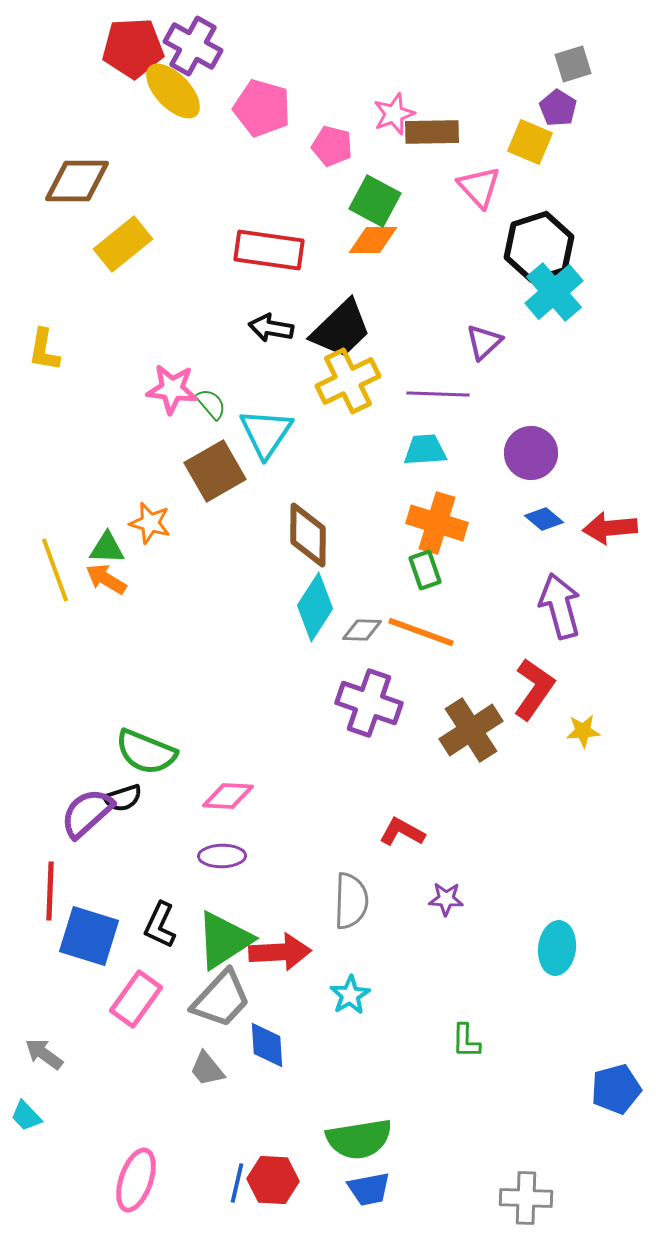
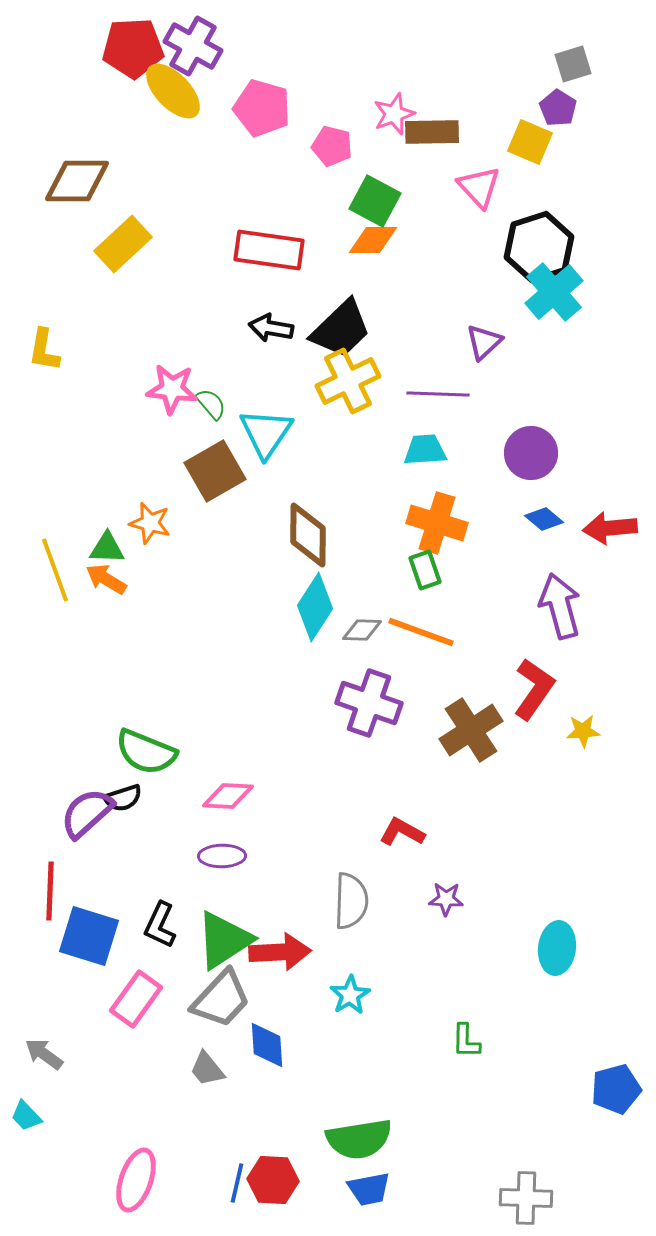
yellow rectangle at (123, 244): rotated 4 degrees counterclockwise
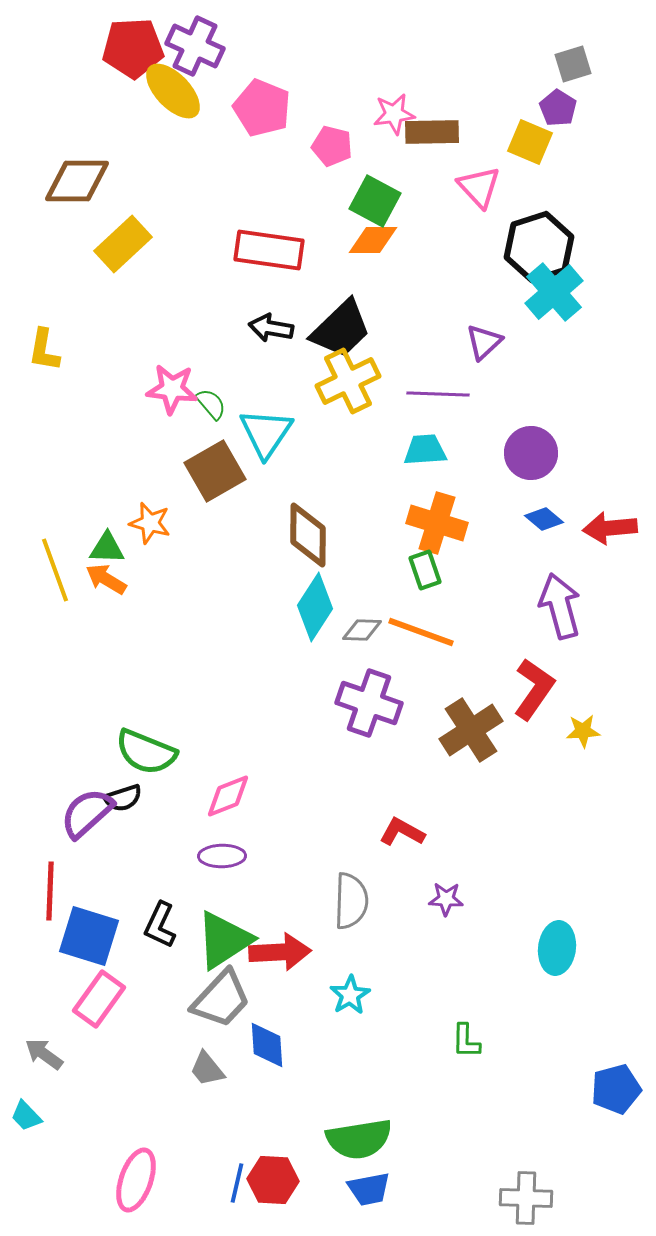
purple cross at (193, 46): moved 2 px right; rotated 4 degrees counterclockwise
pink pentagon at (262, 108): rotated 6 degrees clockwise
pink star at (394, 114): rotated 12 degrees clockwise
pink diamond at (228, 796): rotated 24 degrees counterclockwise
pink rectangle at (136, 999): moved 37 px left
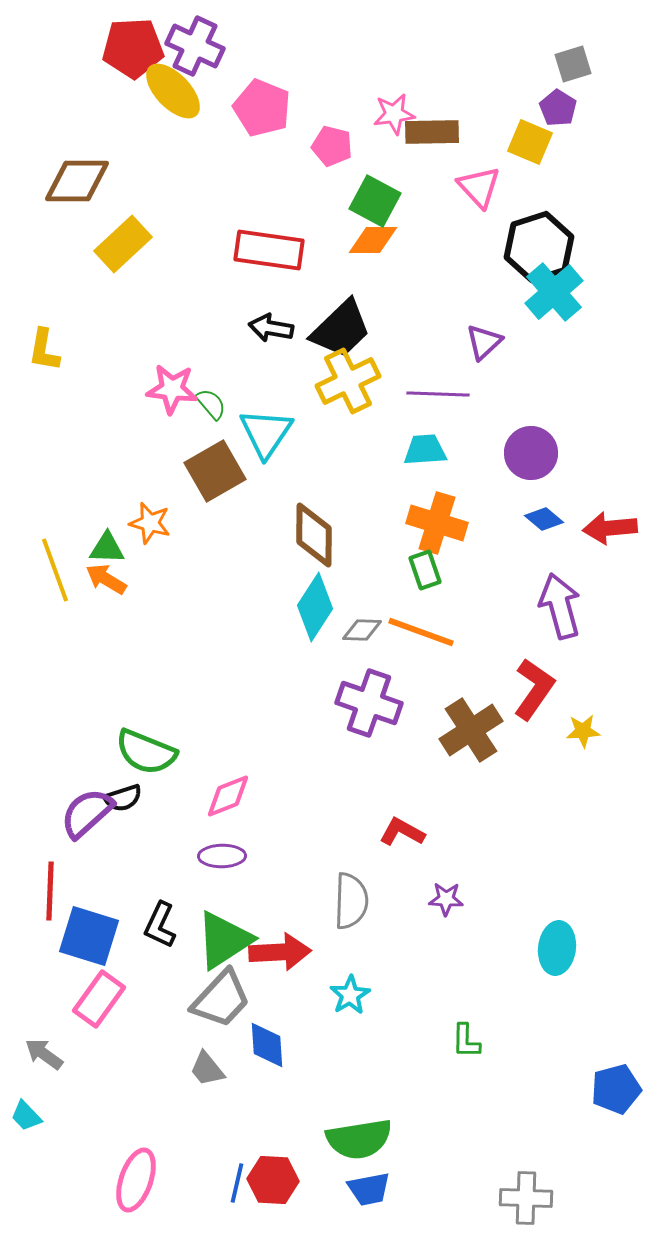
brown diamond at (308, 535): moved 6 px right
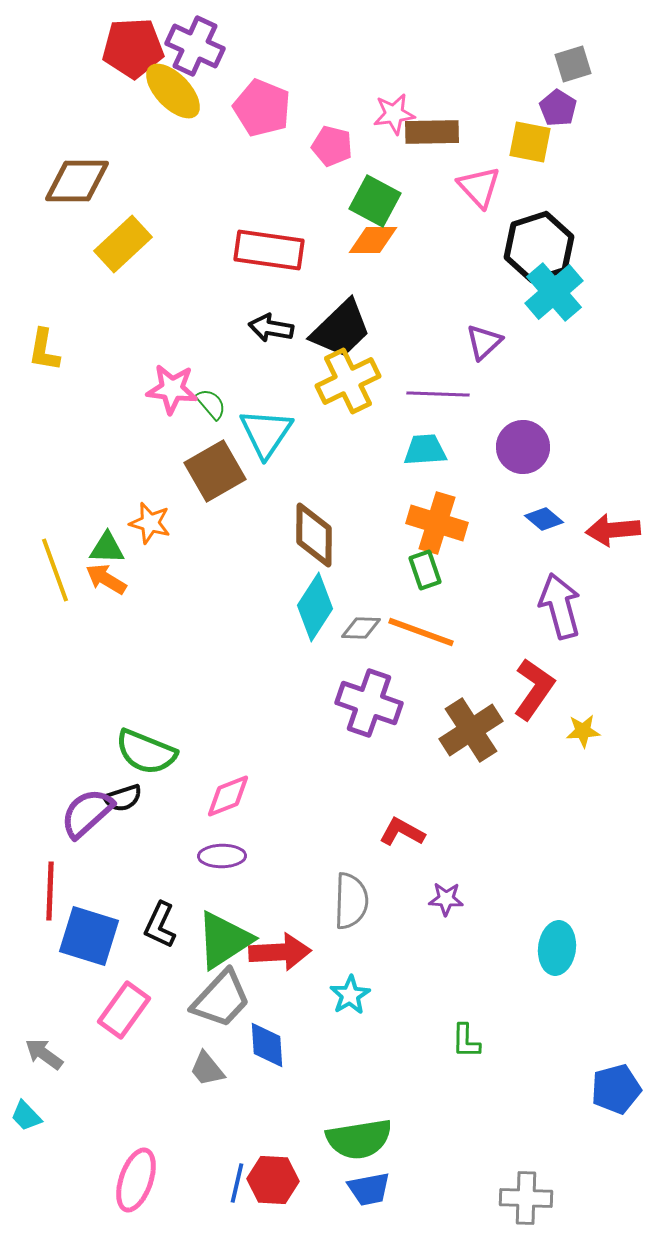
yellow square at (530, 142): rotated 12 degrees counterclockwise
purple circle at (531, 453): moved 8 px left, 6 px up
red arrow at (610, 528): moved 3 px right, 2 px down
gray diamond at (362, 630): moved 1 px left, 2 px up
pink rectangle at (99, 999): moved 25 px right, 11 px down
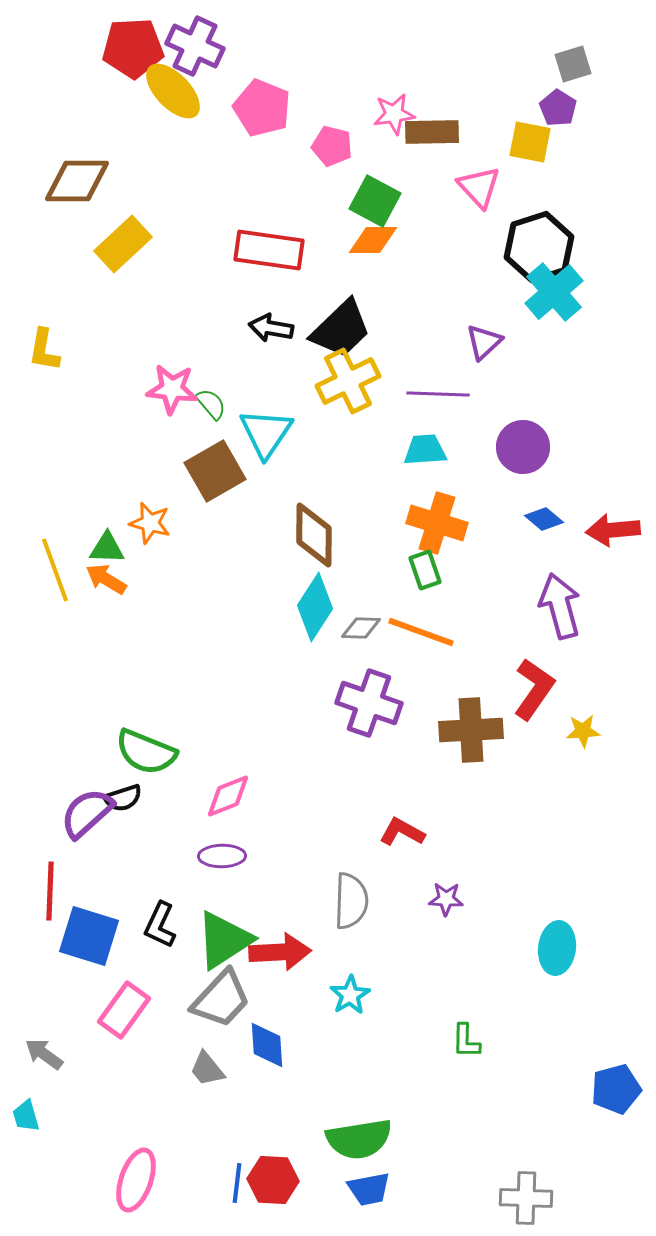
brown cross at (471, 730): rotated 30 degrees clockwise
cyan trapezoid at (26, 1116): rotated 28 degrees clockwise
blue line at (237, 1183): rotated 6 degrees counterclockwise
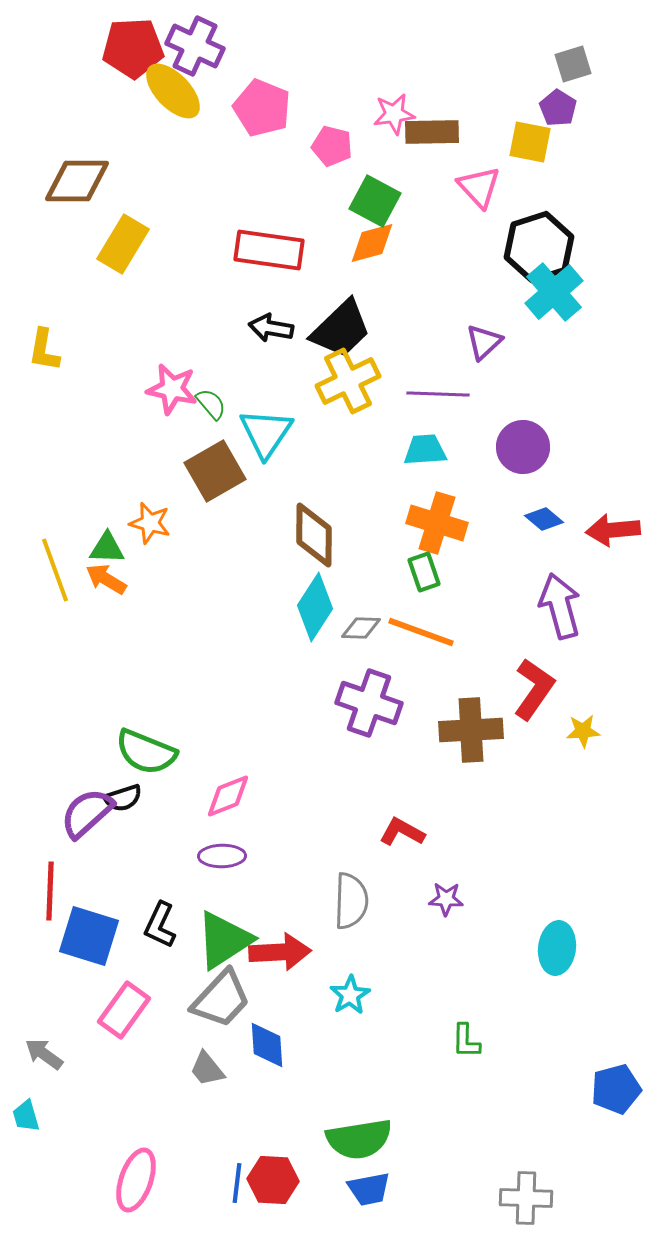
orange diamond at (373, 240): moved 1 px left, 3 px down; rotated 15 degrees counterclockwise
yellow rectangle at (123, 244): rotated 16 degrees counterclockwise
pink star at (172, 389): rotated 6 degrees clockwise
green rectangle at (425, 570): moved 1 px left, 2 px down
